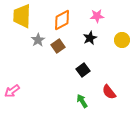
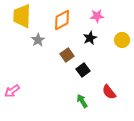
brown square: moved 9 px right, 9 px down
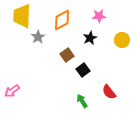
pink star: moved 2 px right
gray star: moved 3 px up
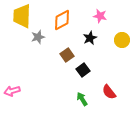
pink star: moved 1 px right; rotated 16 degrees clockwise
gray star: rotated 16 degrees clockwise
pink arrow: rotated 21 degrees clockwise
green arrow: moved 2 px up
